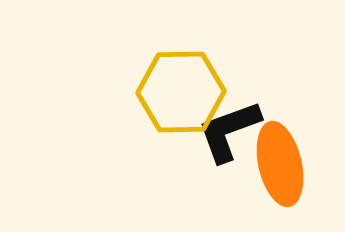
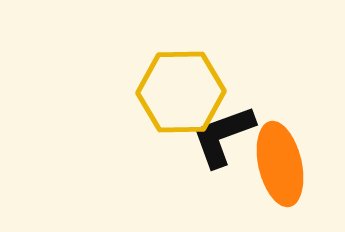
black L-shape: moved 6 px left, 5 px down
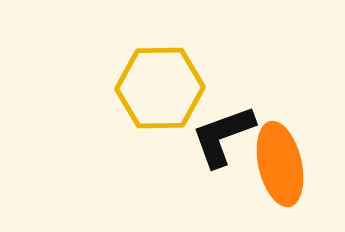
yellow hexagon: moved 21 px left, 4 px up
